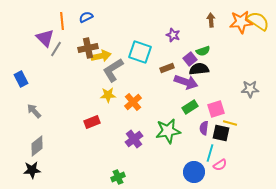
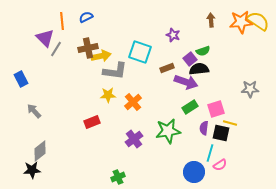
gray L-shape: moved 2 px right, 1 px down; rotated 140 degrees counterclockwise
gray diamond: moved 3 px right, 5 px down
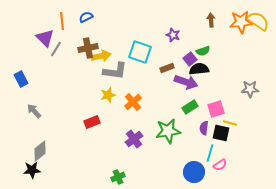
yellow star: rotated 14 degrees counterclockwise
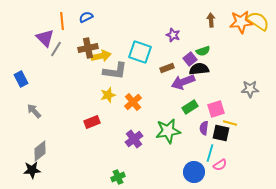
purple arrow: moved 3 px left; rotated 140 degrees clockwise
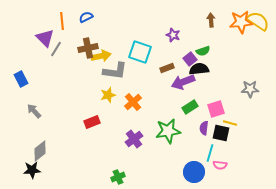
pink semicircle: rotated 40 degrees clockwise
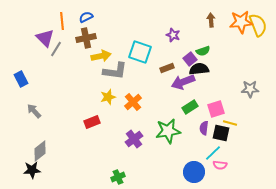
yellow semicircle: moved 4 px down; rotated 35 degrees clockwise
brown cross: moved 2 px left, 10 px up
yellow star: moved 2 px down
cyan line: moved 3 px right; rotated 30 degrees clockwise
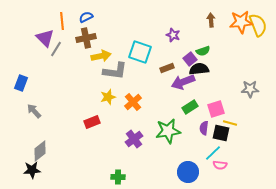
blue rectangle: moved 4 px down; rotated 49 degrees clockwise
blue circle: moved 6 px left
green cross: rotated 24 degrees clockwise
